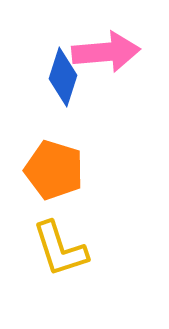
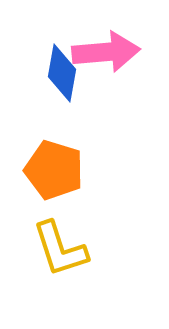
blue diamond: moved 1 px left, 4 px up; rotated 8 degrees counterclockwise
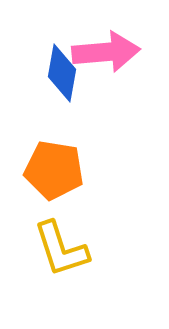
orange pentagon: rotated 8 degrees counterclockwise
yellow L-shape: moved 1 px right
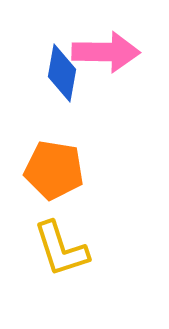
pink arrow: rotated 6 degrees clockwise
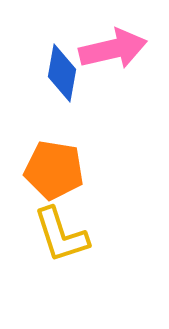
pink arrow: moved 7 px right, 3 px up; rotated 14 degrees counterclockwise
yellow L-shape: moved 14 px up
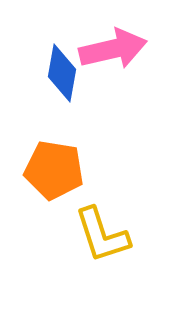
yellow L-shape: moved 41 px right
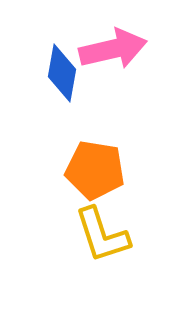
orange pentagon: moved 41 px right
